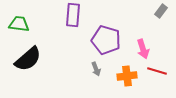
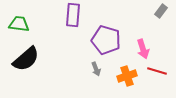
black semicircle: moved 2 px left
orange cross: rotated 12 degrees counterclockwise
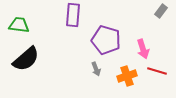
green trapezoid: moved 1 px down
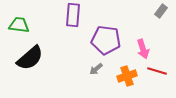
purple pentagon: rotated 8 degrees counterclockwise
black semicircle: moved 4 px right, 1 px up
gray arrow: rotated 72 degrees clockwise
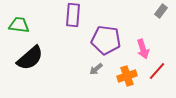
red line: rotated 66 degrees counterclockwise
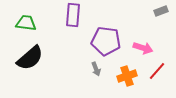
gray rectangle: rotated 32 degrees clockwise
green trapezoid: moved 7 px right, 2 px up
purple pentagon: moved 1 px down
pink arrow: moved 1 px up; rotated 54 degrees counterclockwise
gray arrow: rotated 72 degrees counterclockwise
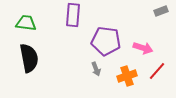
black semicircle: moved 1 px left; rotated 60 degrees counterclockwise
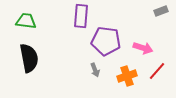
purple rectangle: moved 8 px right, 1 px down
green trapezoid: moved 2 px up
gray arrow: moved 1 px left, 1 px down
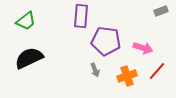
green trapezoid: rotated 135 degrees clockwise
black semicircle: rotated 104 degrees counterclockwise
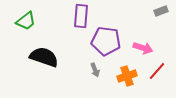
black semicircle: moved 15 px right, 1 px up; rotated 44 degrees clockwise
